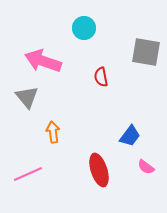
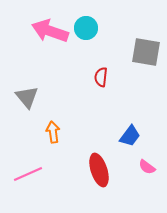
cyan circle: moved 2 px right
pink arrow: moved 7 px right, 30 px up
red semicircle: rotated 18 degrees clockwise
pink semicircle: moved 1 px right
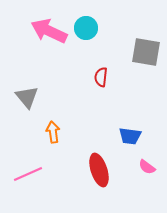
pink arrow: moved 1 px left; rotated 6 degrees clockwise
blue trapezoid: rotated 60 degrees clockwise
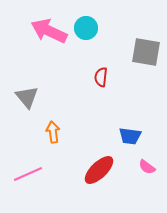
red ellipse: rotated 64 degrees clockwise
